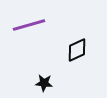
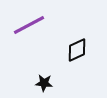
purple line: rotated 12 degrees counterclockwise
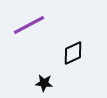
black diamond: moved 4 px left, 3 px down
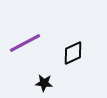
purple line: moved 4 px left, 18 px down
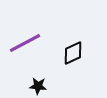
black star: moved 6 px left, 3 px down
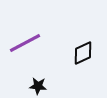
black diamond: moved 10 px right
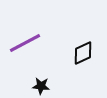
black star: moved 3 px right
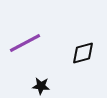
black diamond: rotated 10 degrees clockwise
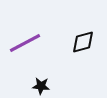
black diamond: moved 11 px up
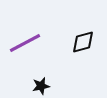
black star: rotated 18 degrees counterclockwise
